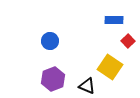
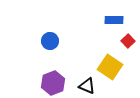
purple hexagon: moved 4 px down
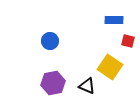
red square: rotated 32 degrees counterclockwise
purple hexagon: rotated 10 degrees clockwise
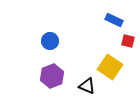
blue rectangle: rotated 24 degrees clockwise
purple hexagon: moved 1 px left, 7 px up; rotated 10 degrees counterclockwise
